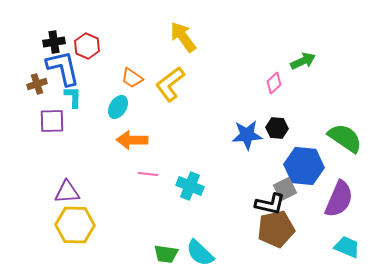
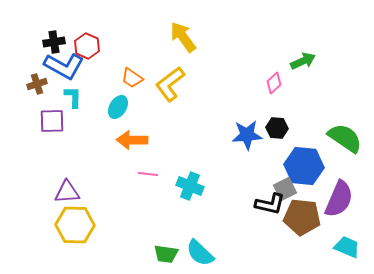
blue L-shape: moved 1 px right, 2 px up; rotated 132 degrees clockwise
brown pentagon: moved 26 px right, 12 px up; rotated 18 degrees clockwise
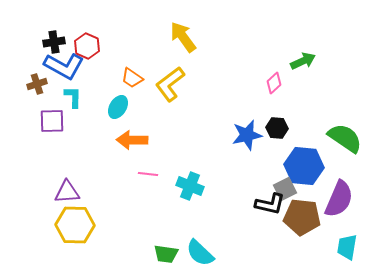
blue star: rotated 8 degrees counterclockwise
cyan trapezoid: rotated 104 degrees counterclockwise
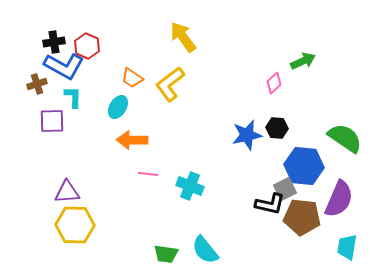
cyan semicircle: moved 5 px right, 3 px up; rotated 8 degrees clockwise
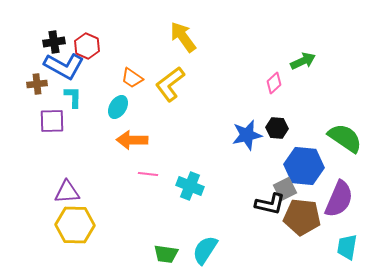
brown cross: rotated 12 degrees clockwise
cyan semicircle: rotated 72 degrees clockwise
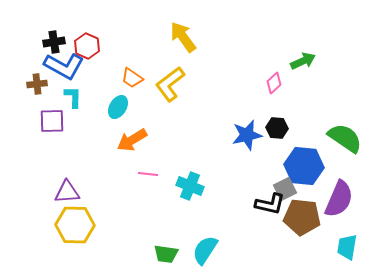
orange arrow: rotated 32 degrees counterclockwise
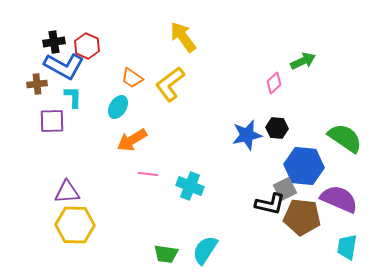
purple semicircle: rotated 90 degrees counterclockwise
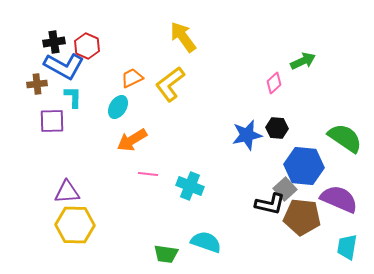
orange trapezoid: rotated 120 degrees clockwise
gray square: rotated 15 degrees counterclockwise
cyan semicircle: moved 1 px right, 8 px up; rotated 76 degrees clockwise
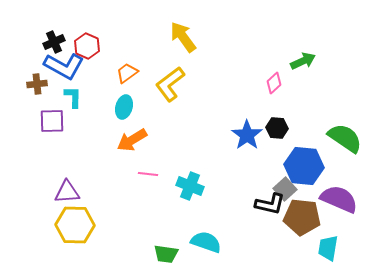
black cross: rotated 15 degrees counterclockwise
orange trapezoid: moved 5 px left, 5 px up; rotated 10 degrees counterclockwise
cyan ellipse: moved 6 px right; rotated 15 degrees counterclockwise
blue star: rotated 24 degrees counterclockwise
cyan trapezoid: moved 19 px left, 1 px down
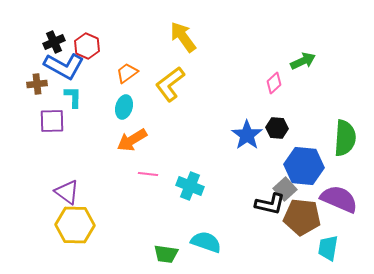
green semicircle: rotated 60 degrees clockwise
purple triangle: rotated 40 degrees clockwise
